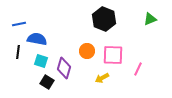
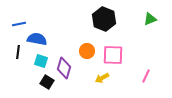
pink line: moved 8 px right, 7 px down
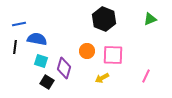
black line: moved 3 px left, 5 px up
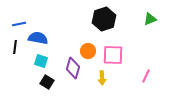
black hexagon: rotated 20 degrees clockwise
blue semicircle: moved 1 px right, 1 px up
orange circle: moved 1 px right
purple diamond: moved 9 px right
yellow arrow: rotated 64 degrees counterclockwise
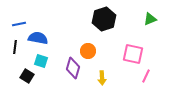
pink square: moved 20 px right, 1 px up; rotated 10 degrees clockwise
black square: moved 20 px left, 6 px up
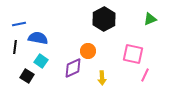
black hexagon: rotated 10 degrees counterclockwise
cyan square: rotated 16 degrees clockwise
purple diamond: rotated 50 degrees clockwise
pink line: moved 1 px left, 1 px up
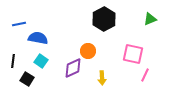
black line: moved 2 px left, 14 px down
black square: moved 3 px down
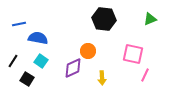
black hexagon: rotated 25 degrees counterclockwise
black line: rotated 24 degrees clockwise
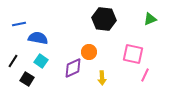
orange circle: moved 1 px right, 1 px down
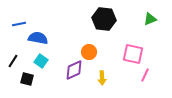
purple diamond: moved 1 px right, 2 px down
black square: rotated 16 degrees counterclockwise
